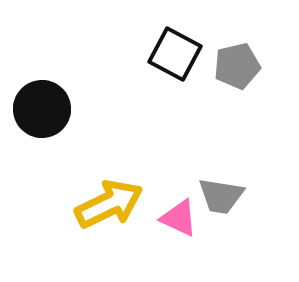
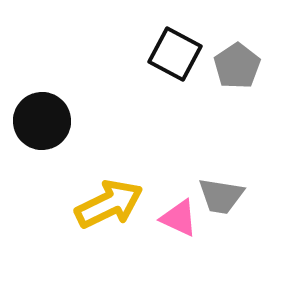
gray pentagon: rotated 21 degrees counterclockwise
black circle: moved 12 px down
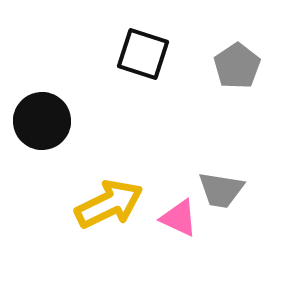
black square: moved 32 px left; rotated 10 degrees counterclockwise
gray trapezoid: moved 6 px up
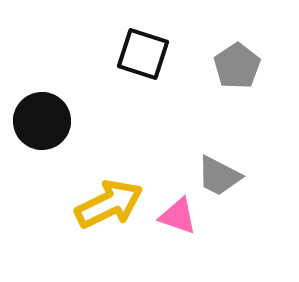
gray trapezoid: moved 2 px left, 14 px up; rotated 18 degrees clockwise
pink triangle: moved 1 px left, 2 px up; rotated 6 degrees counterclockwise
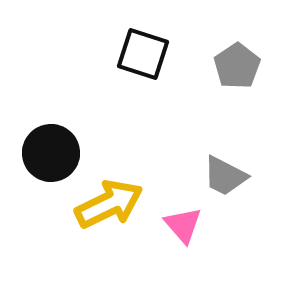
black circle: moved 9 px right, 32 px down
gray trapezoid: moved 6 px right
pink triangle: moved 5 px right, 9 px down; rotated 30 degrees clockwise
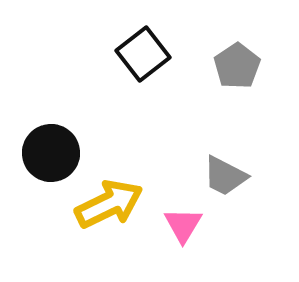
black square: rotated 34 degrees clockwise
pink triangle: rotated 12 degrees clockwise
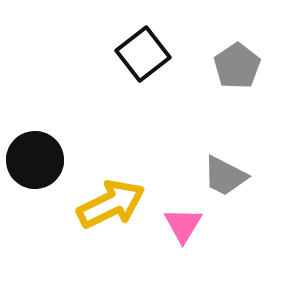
black circle: moved 16 px left, 7 px down
yellow arrow: moved 2 px right
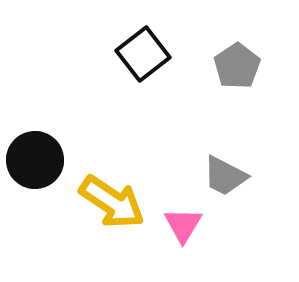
yellow arrow: moved 1 px right, 2 px up; rotated 60 degrees clockwise
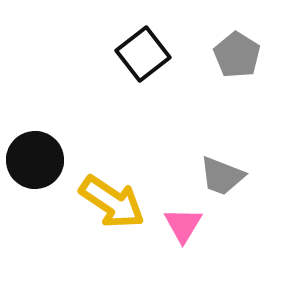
gray pentagon: moved 11 px up; rotated 6 degrees counterclockwise
gray trapezoid: moved 3 px left; rotated 6 degrees counterclockwise
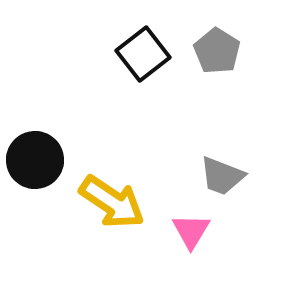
gray pentagon: moved 20 px left, 4 px up
pink triangle: moved 8 px right, 6 px down
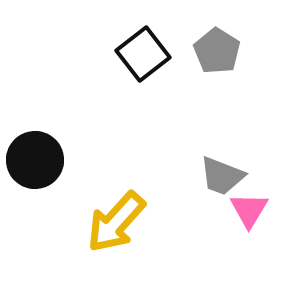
yellow arrow: moved 4 px right, 20 px down; rotated 98 degrees clockwise
pink triangle: moved 58 px right, 21 px up
